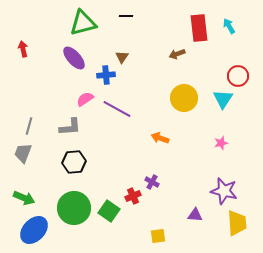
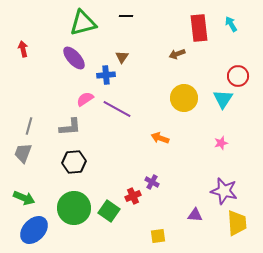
cyan arrow: moved 2 px right, 2 px up
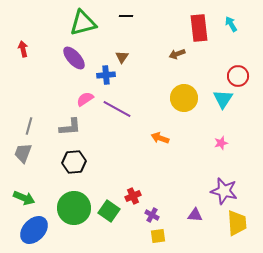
purple cross: moved 33 px down
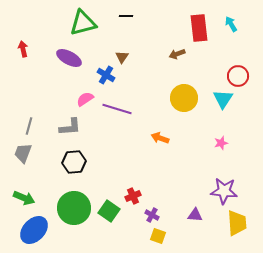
purple ellipse: moved 5 px left; rotated 20 degrees counterclockwise
blue cross: rotated 36 degrees clockwise
purple line: rotated 12 degrees counterclockwise
purple star: rotated 8 degrees counterclockwise
yellow square: rotated 28 degrees clockwise
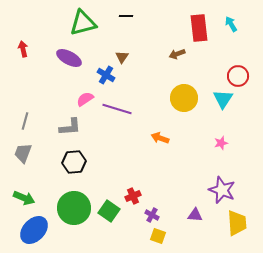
gray line: moved 4 px left, 5 px up
purple star: moved 2 px left, 1 px up; rotated 16 degrees clockwise
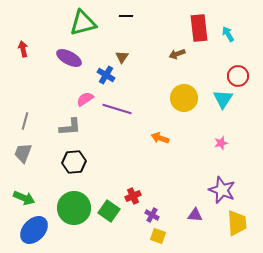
cyan arrow: moved 3 px left, 10 px down
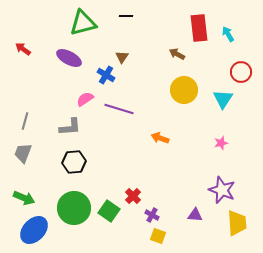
red arrow: rotated 42 degrees counterclockwise
brown arrow: rotated 49 degrees clockwise
red circle: moved 3 px right, 4 px up
yellow circle: moved 8 px up
purple line: moved 2 px right
red cross: rotated 21 degrees counterclockwise
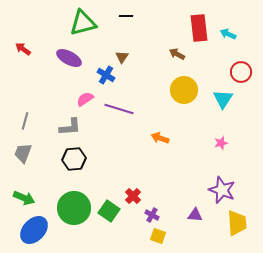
cyan arrow: rotated 35 degrees counterclockwise
black hexagon: moved 3 px up
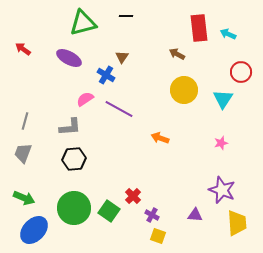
purple line: rotated 12 degrees clockwise
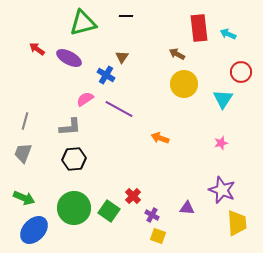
red arrow: moved 14 px right
yellow circle: moved 6 px up
purple triangle: moved 8 px left, 7 px up
